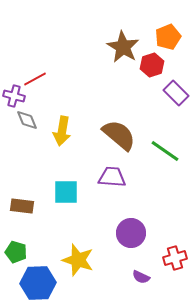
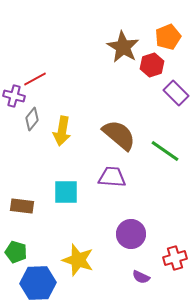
gray diamond: moved 5 px right, 1 px up; rotated 60 degrees clockwise
purple circle: moved 1 px down
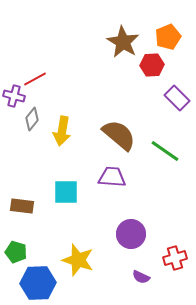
brown star: moved 5 px up
red hexagon: rotated 15 degrees clockwise
purple rectangle: moved 1 px right, 5 px down
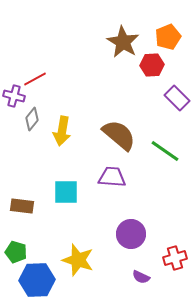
blue hexagon: moved 1 px left, 3 px up
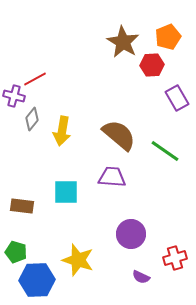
purple rectangle: rotated 15 degrees clockwise
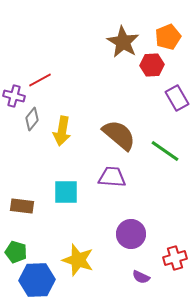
red line: moved 5 px right, 1 px down
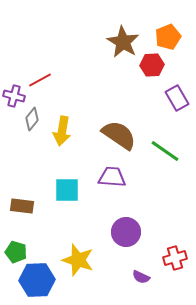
brown semicircle: rotated 6 degrees counterclockwise
cyan square: moved 1 px right, 2 px up
purple circle: moved 5 px left, 2 px up
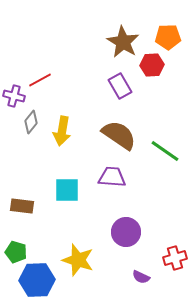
orange pentagon: rotated 20 degrees clockwise
purple rectangle: moved 57 px left, 12 px up
gray diamond: moved 1 px left, 3 px down
